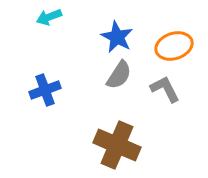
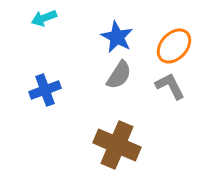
cyan arrow: moved 5 px left, 1 px down
orange ellipse: rotated 30 degrees counterclockwise
gray L-shape: moved 5 px right, 3 px up
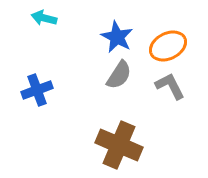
cyan arrow: rotated 35 degrees clockwise
orange ellipse: moved 6 px left; rotated 21 degrees clockwise
blue cross: moved 8 px left
brown cross: moved 2 px right
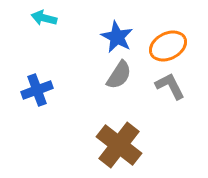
brown cross: rotated 15 degrees clockwise
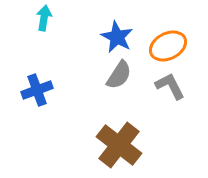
cyan arrow: rotated 85 degrees clockwise
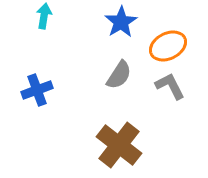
cyan arrow: moved 2 px up
blue star: moved 4 px right, 15 px up; rotated 12 degrees clockwise
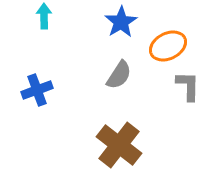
cyan arrow: rotated 10 degrees counterclockwise
gray L-shape: moved 18 px right; rotated 28 degrees clockwise
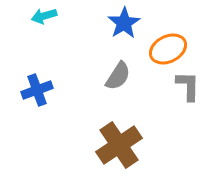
cyan arrow: rotated 105 degrees counterclockwise
blue star: moved 3 px right, 1 px down
orange ellipse: moved 3 px down
gray semicircle: moved 1 px left, 1 px down
brown cross: rotated 18 degrees clockwise
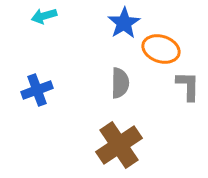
orange ellipse: moved 7 px left; rotated 45 degrees clockwise
gray semicircle: moved 2 px right, 7 px down; rotated 32 degrees counterclockwise
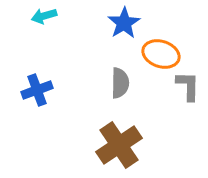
orange ellipse: moved 5 px down
